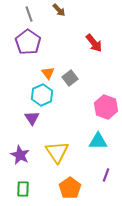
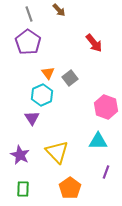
yellow triangle: rotated 10 degrees counterclockwise
purple line: moved 3 px up
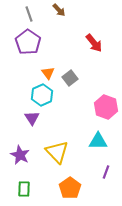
green rectangle: moved 1 px right
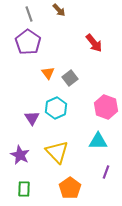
cyan hexagon: moved 14 px right, 13 px down
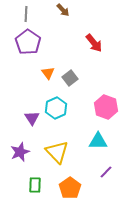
brown arrow: moved 4 px right
gray line: moved 3 px left; rotated 21 degrees clockwise
purple star: moved 3 px up; rotated 24 degrees clockwise
purple line: rotated 24 degrees clockwise
green rectangle: moved 11 px right, 4 px up
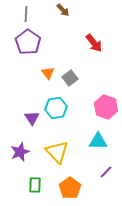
cyan hexagon: rotated 15 degrees clockwise
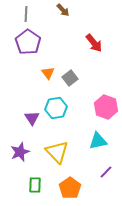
cyan triangle: rotated 12 degrees counterclockwise
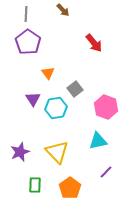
gray square: moved 5 px right, 11 px down
purple triangle: moved 1 px right, 19 px up
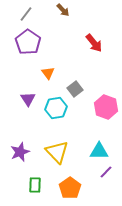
gray line: rotated 35 degrees clockwise
purple triangle: moved 5 px left
cyan triangle: moved 1 px right, 10 px down; rotated 12 degrees clockwise
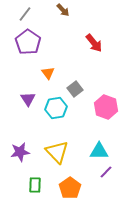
gray line: moved 1 px left
purple star: rotated 12 degrees clockwise
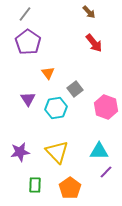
brown arrow: moved 26 px right, 2 px down
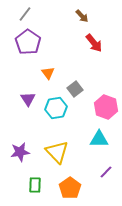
brown arrow: moved 7 px left, 4 px down
cyan triangle: moved 12 px up
